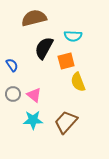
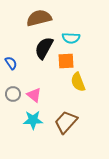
brown semicircle: moved 5 px right
cyan semicircle: moved 2 px left, 2 px down
orange square: rotated 12 degrees clockwise
blue semicircle: moved 1 px left, 2 px up
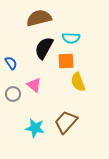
pink triangle: moved 10 px up
cyan star: moved 2 px right, 8 px down; rotated 12 degrees clockwise
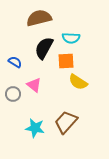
blue semicircle: moved 4 px right, 1 px up; rotated 24 degrees counterclockwise
yellow semicircle: rotated 36 degrees counterclockwise
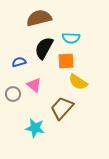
blue semicircle: moved 4 px right; rotated 48 degrees counterclockwise
brown trapezoid: moved 4 px left, 14 px up
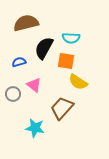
brown semicircle: moved 13 px left, 5 px down
orange square: rotated 12 degrees clockwise
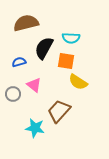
brown trapezoid: moved 3 px left, 3 px down
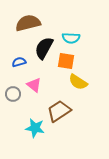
brown semicircle: moved 2 px right
brown trapezoid: rotated 15 degrees clockwise
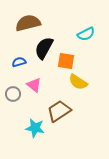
cyan semicircle: moved 15 px right, 4 px up; rotated 30 degrees counterclockwise
